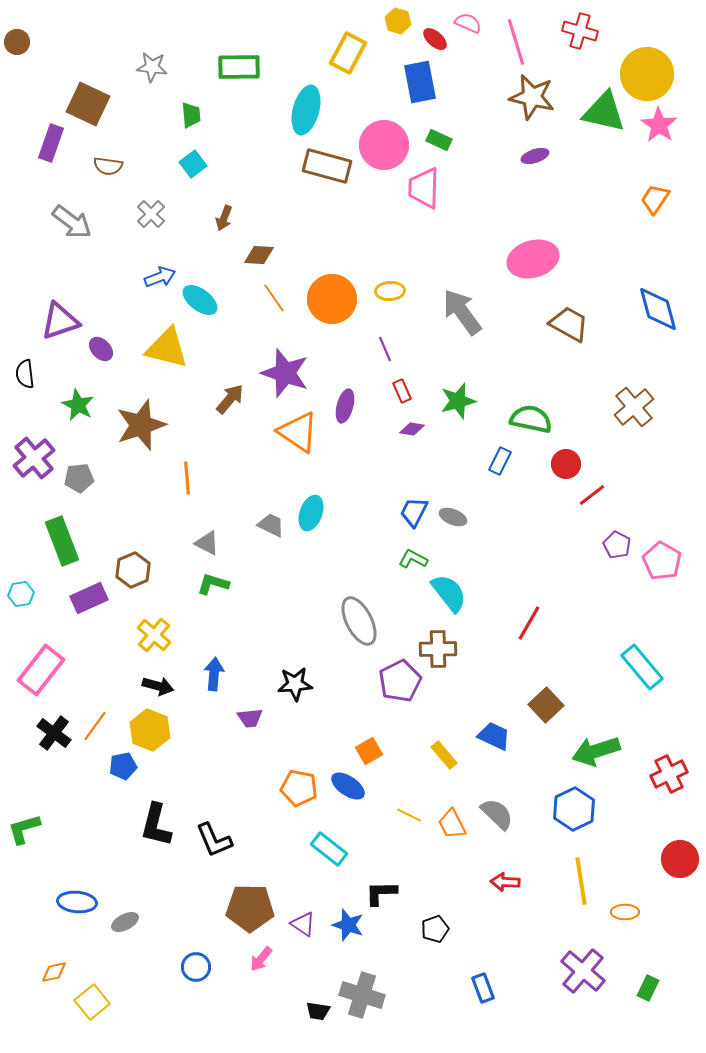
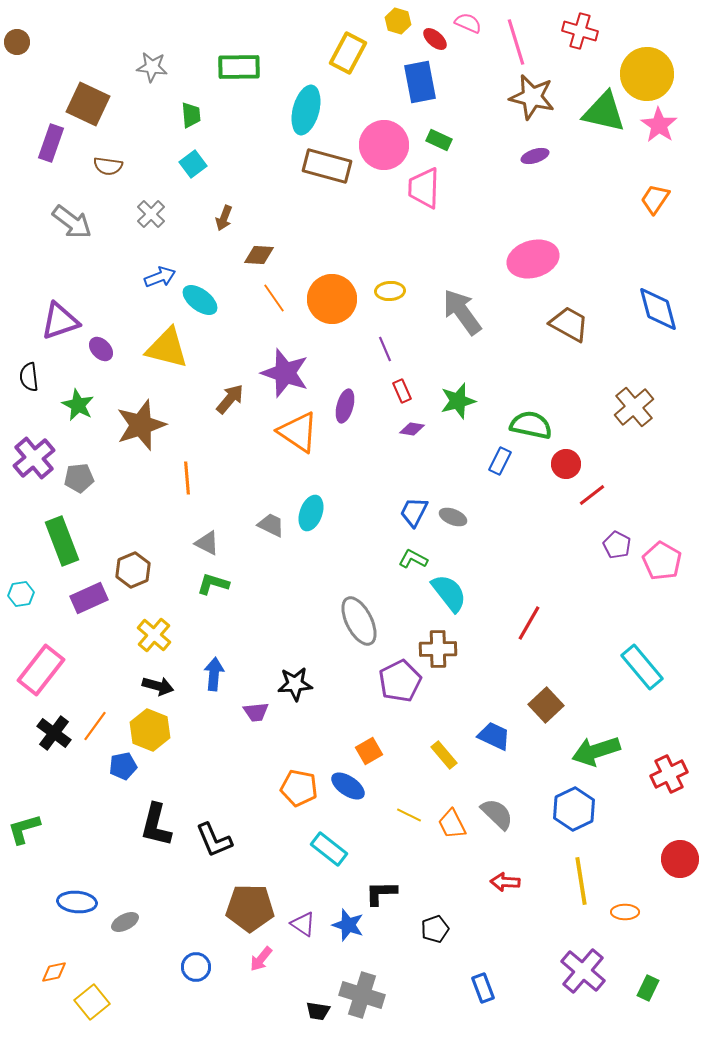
black semicircle at (25, 374): moved 4 px right, 3 px down
green semicircle at (531, 419): moved 6 px down
purple trapezoid at (250, 718): moved 6 px right, 6 px up
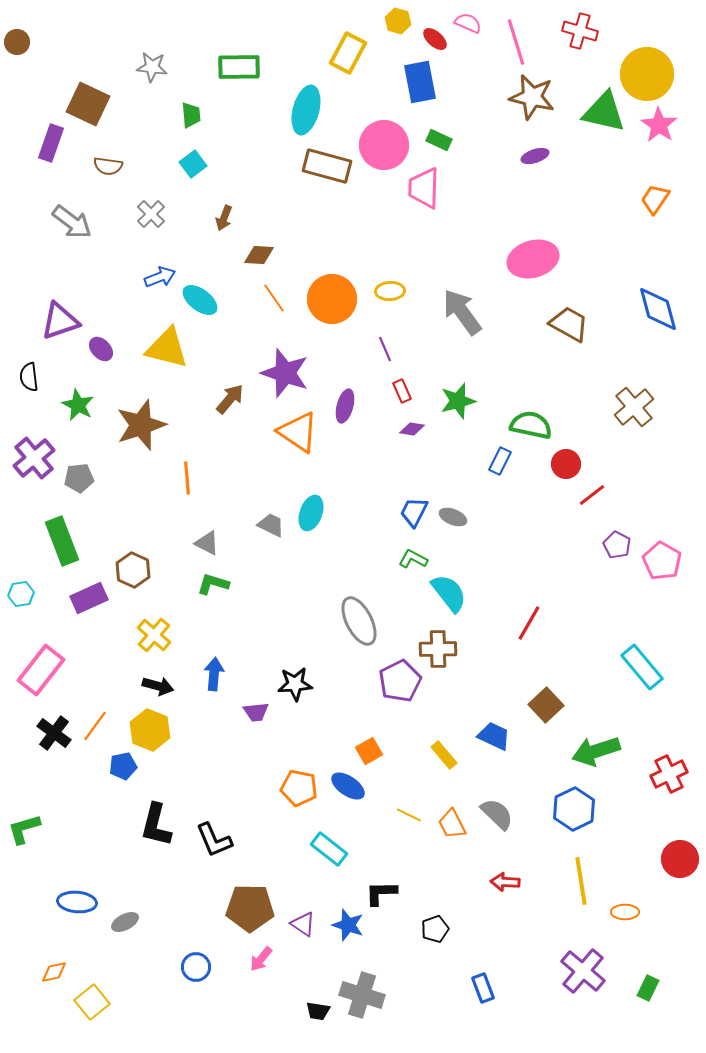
brown hexagon at (133, 570): rotated 12 degrees counterclockwise
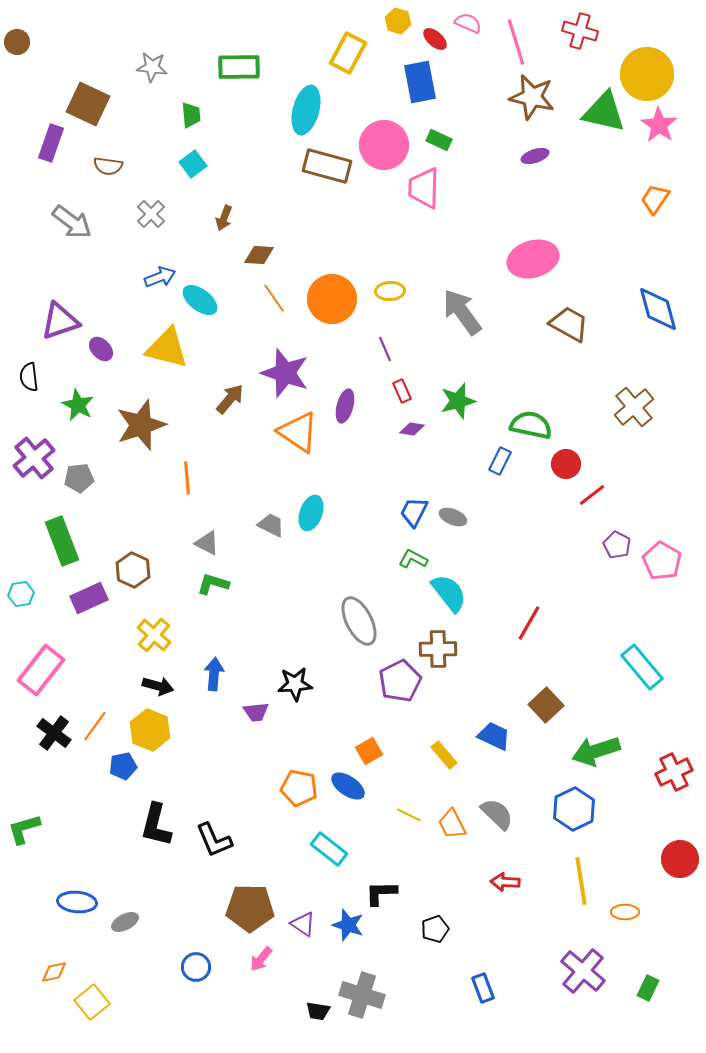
red cross at (669, 774): moved 5 px right, 2 px up
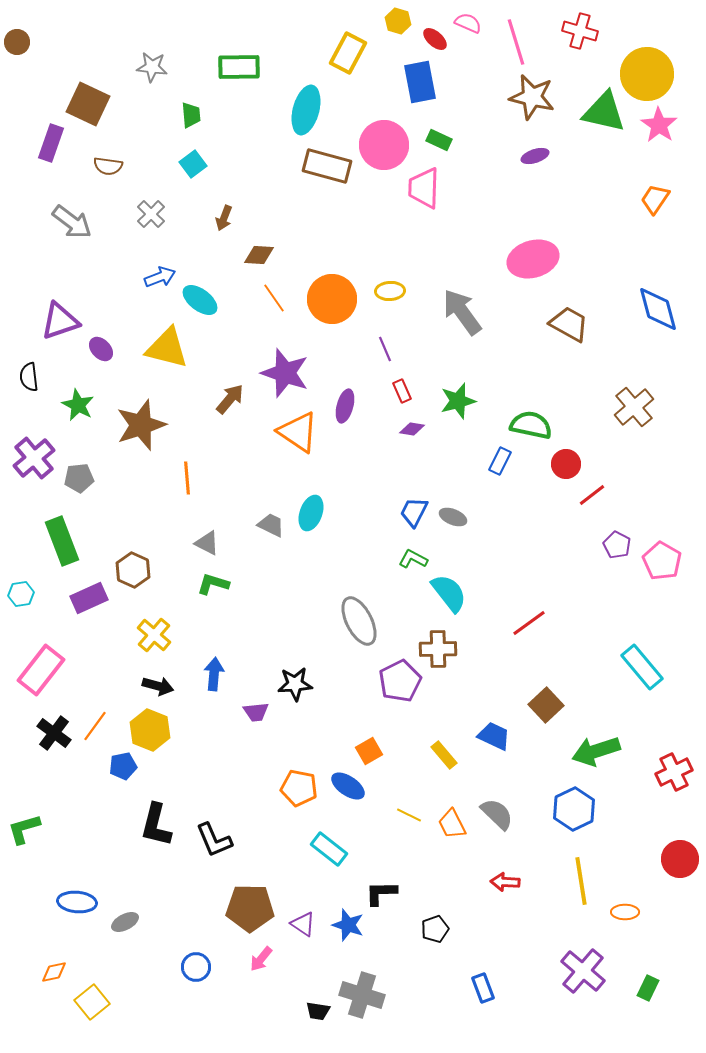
red line at (529, 623): rotated 24 degrees clockwise
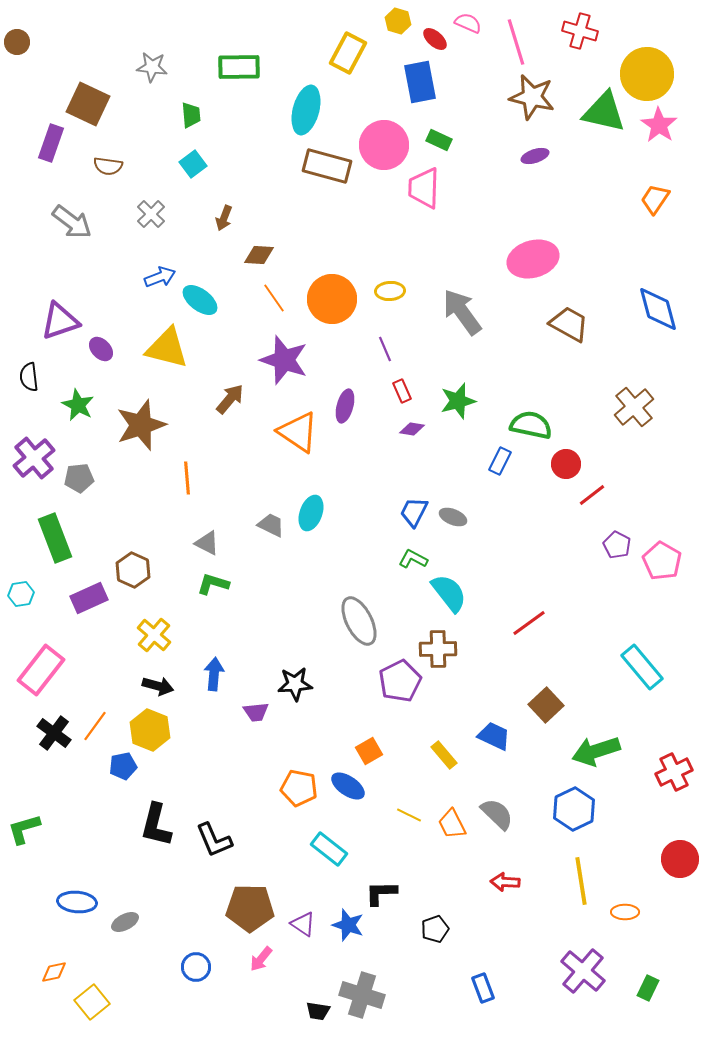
purple star at (285, 373): moved 1 px left, 13 px up
green rectangle at (62, 541): moved 7 px left, 3 px up
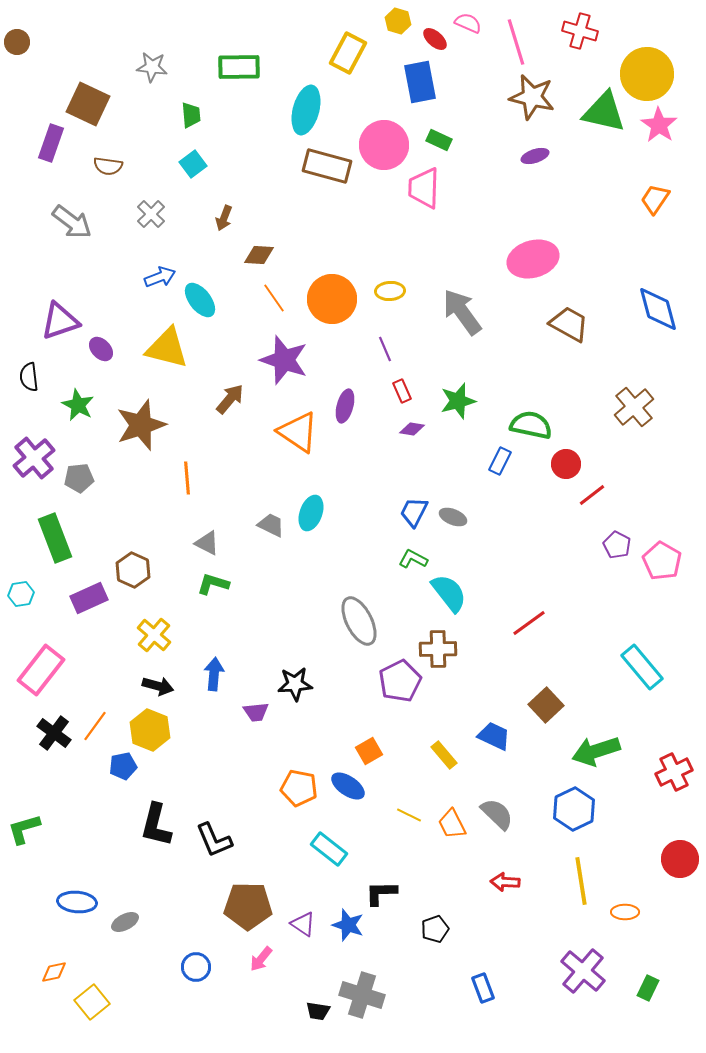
cyan ellipse at (200, 300): rotated 15 degrees clockwise
brown pentagon at (250, 908): moved 2 px left, 2 px up
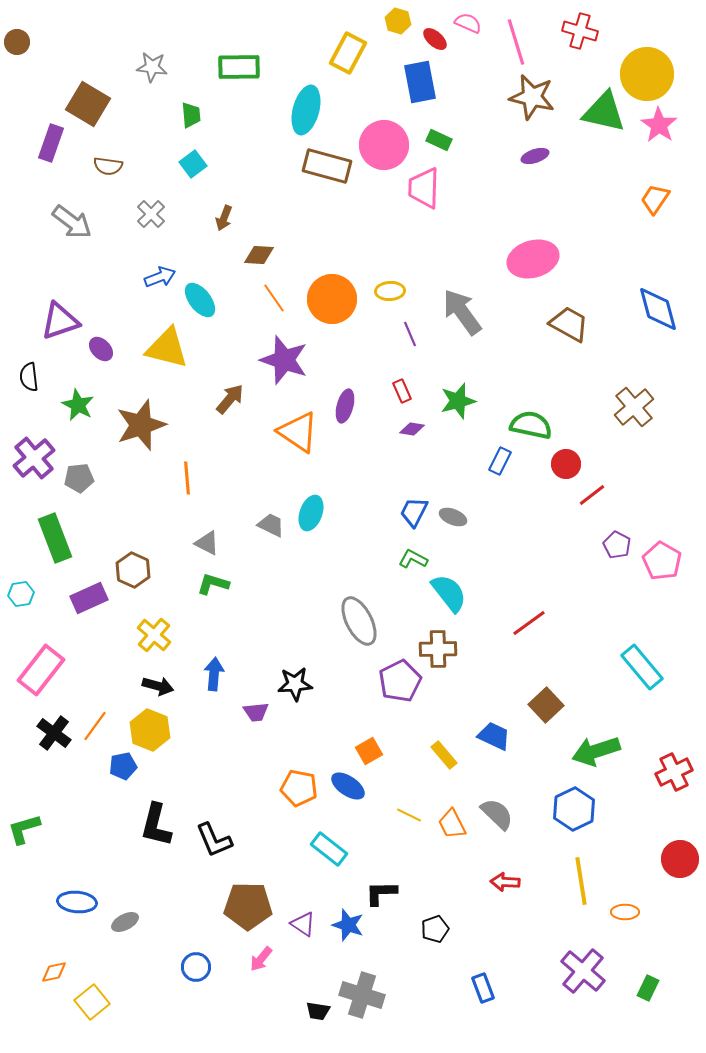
brown square at (88, 104): rotated 6 degrees clockwise
purple line at (385, 349): moved 25 px right, 15 px up
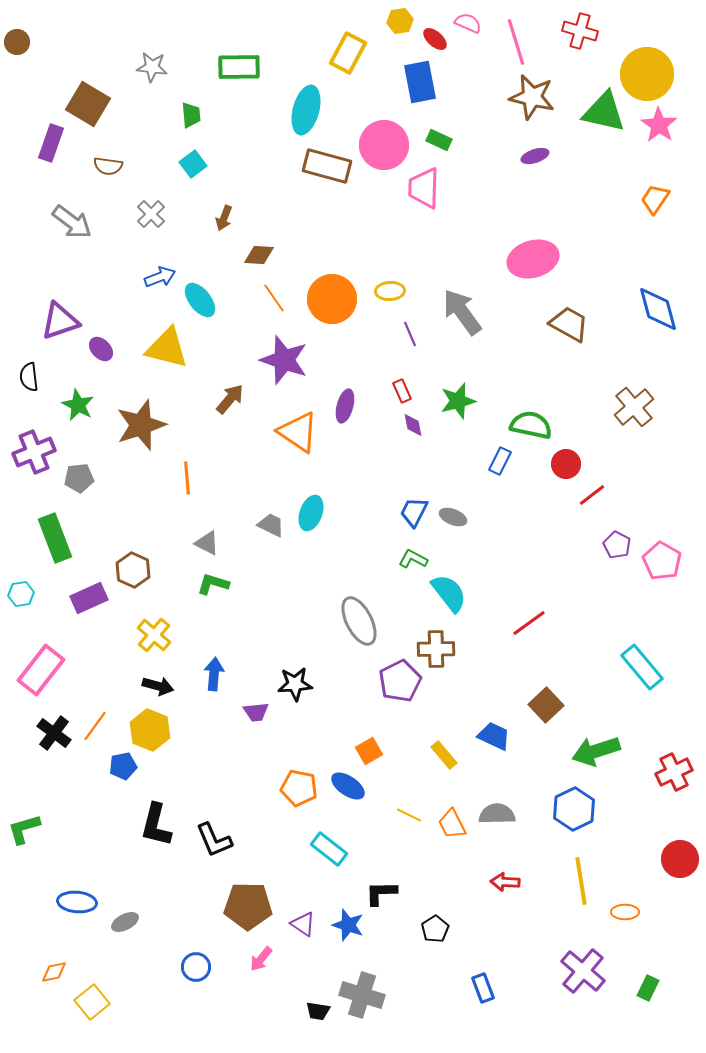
yellow hexagon at (398, 21): moved 2 px right; rotated 25 degrees counterclockwise
purple diamond at (412, 429): moved 1 px right, 4 px up; rotated 70 degrees clockwise
purple cross at (34, 458): moved 6 px up; rotated 18 degrees clockwise
brown cross at (438, 649): moved 2 px left
gray semicircle at (497, 814): rotated 45 degrees counterclockwise
black pentagon at (435, 929): rotated 12 degrees counterclockwise
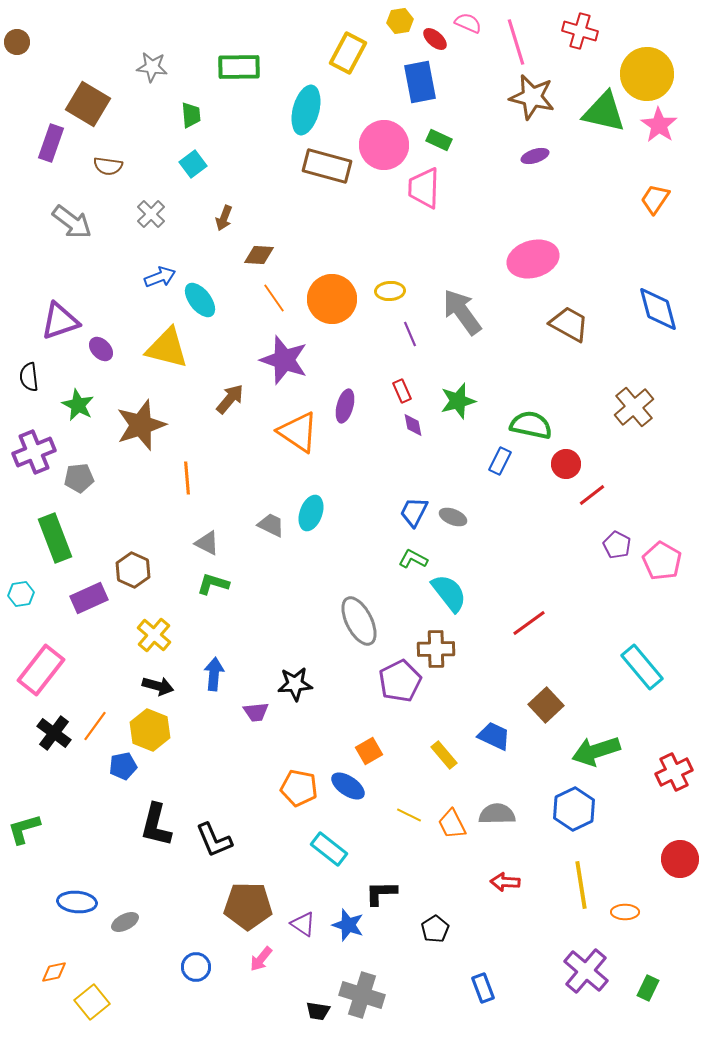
yellow line at (581, 881): moved 4 px down
purple cross at (583, 971): moved 3 px right
